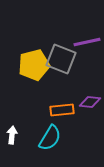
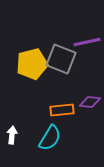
yellow pentagon: moved 2 px left, 1 px up
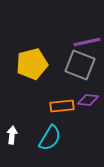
gray square: moved 19 px right, 6 px down
purple diamond: moved 2 px left, 2 px up
orange rectangle: moved 4 px up
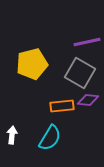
gray square: moved 8 px down; rotated 8 degrees clockwise
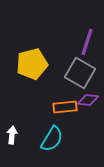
purple line: rotated 60 degrees counterclockwise
orange rectangle: moved 3 px right, 1 px down
cyan semicircle: moved 2 px right, 1 px down
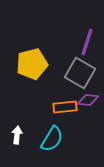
white arrow: moved 5 px right
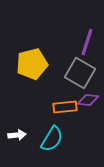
white arrow: rotated 78 degrees clockwise
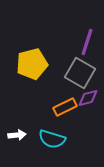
purple diamond: moved 2 px up; rotated 20 degrees counterclockwise
orange rectangle: rotated 20 degrees counterclockwise
cyan semicircle: rotated 76 degrees clockwise
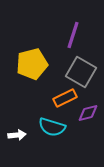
purple line: moved 14 px left, 7 px up
gray square: moved 1 px right, 1 px up
purple diamond: moved 15 px down
orange rectangle: moved 9 px up
cyan semicircle: moved 12 px up
